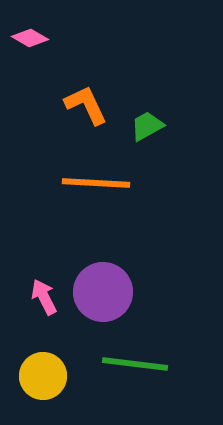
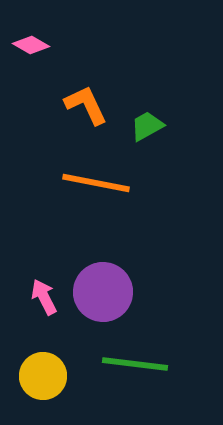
pink diamond: moved 1 px right, 7 px down
orange line: rotated 8 degrees clockwise
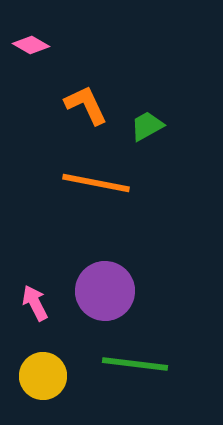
purple circle: moved 2 px right, 1 px up
pink arrow: moved 9 px left, 6 px down
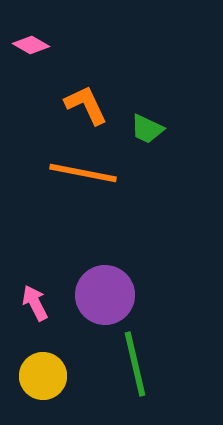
green trapezoid: moved 3 px down; rotated 126 degrees counterclockwise
orange line: moved 13 px left, 10 px up
purple circle: moved 4 px down
green line: rotated 70 degrees clockwise
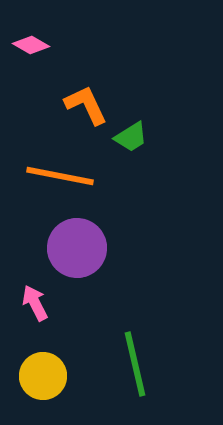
green trapezoid: moved 16 px left, 8 px down; rotated 57 degrees counterclockwise
orange line: moved 23 px left, 3 px down
purple circle: moved 28 px left, 47 px up
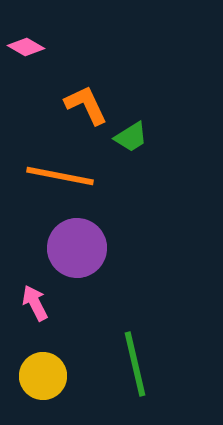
pink diamond: moved 5 px left, 2 px down
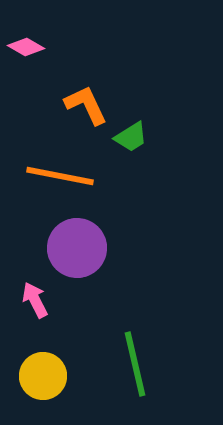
pink arrow: moved 3 px up
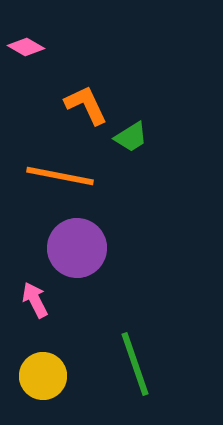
green line: rotated 6 degrees counterclockwise
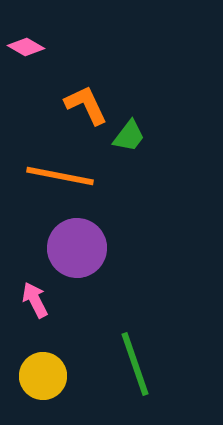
green trapezoid: moved 2 px left, 1 px up; rotated 21 degrees counterclockwise
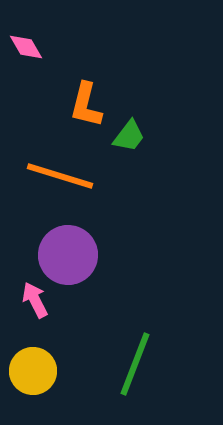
pink diamond: rotated 30 degrees clockwise
orange L-shape: rotated 141 degrees counterclockwise
orange line: rotated 6 degrees clockwise
purple circle: moved 9 px left, 7 px down
green line: rotated 40 degrees clockwise
yellow circle: moved 10 px left, 5 px up
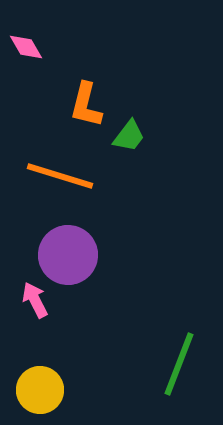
green line: moved 44 px right
yellow circle: moved 7 px right, 19 px down
